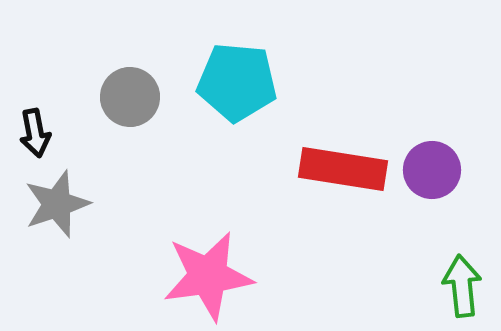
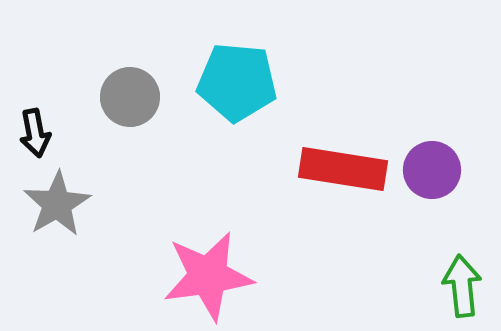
gray star: rotated 12 degrees counterclockwise
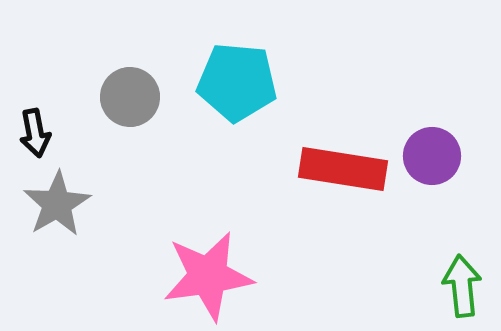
purple circle: moved 14 px up
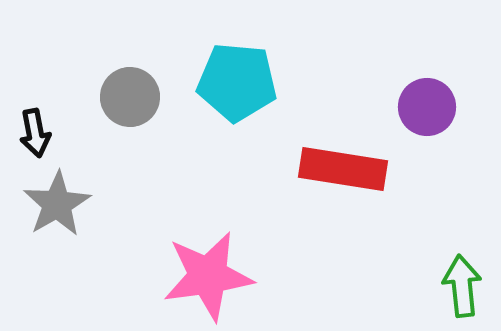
purple circle: moved 5 px left, 49 px up
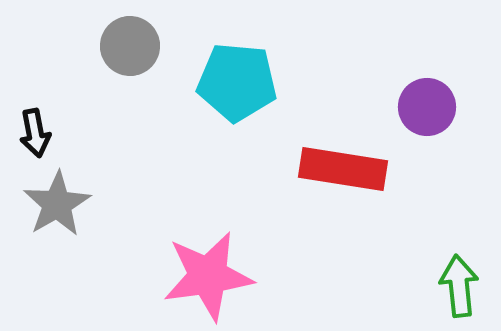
gray circle: moved 51 px up
green arrow: moved 3 px left
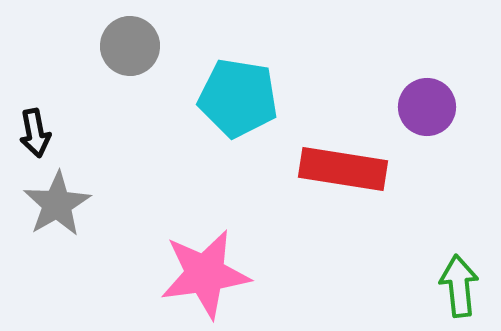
cyan pentagon: moved 1 px right, 16 px down; rotated 4 degrees clockwise
pink star: moved 3 px left, 2 px up
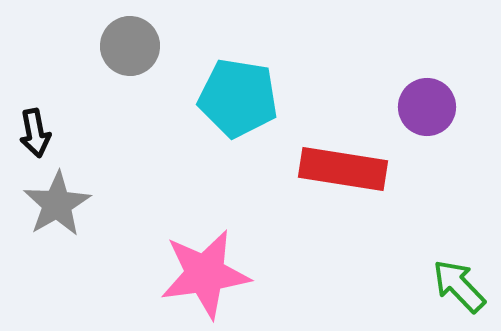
green arrow: rotated 38 degrees counterclockwise
